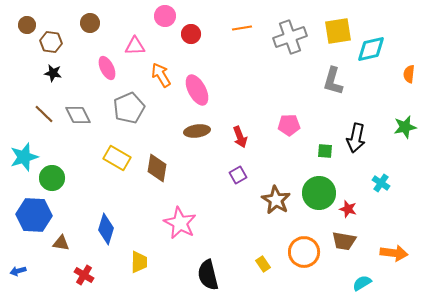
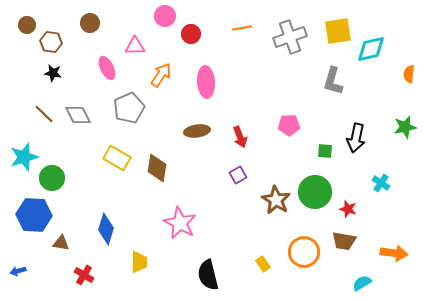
orange arrow at (161, 75): rotated 65 degrees clockwise
pink ellipse at (197, 90): moved 9 px right, 8 px up; rotated 24 degrees clockwise
green circle at (319, 193): moved 4 px left, 1 px up
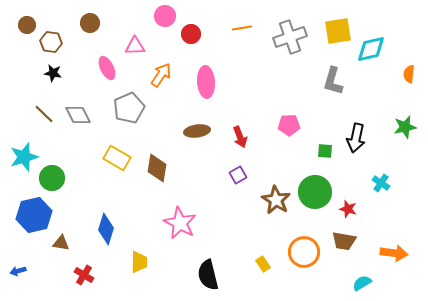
blue hexagon at (34, 215): rotated 16 degrees counterclockwise
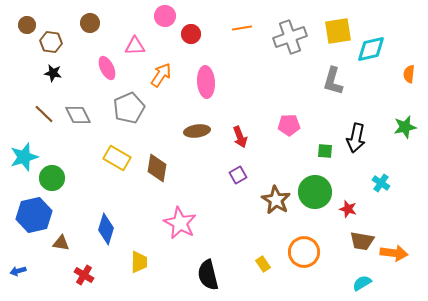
brown trapezoid at (344, 241): moved 18 px right
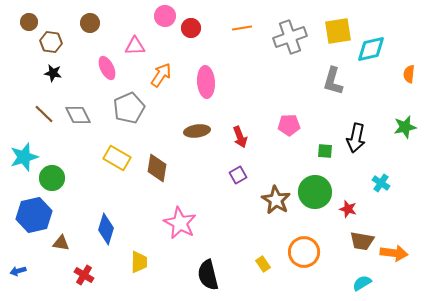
brown circle at (27, 25): moved 2 px right, 3 px up
red circle at (191, 34): moved 6 px up
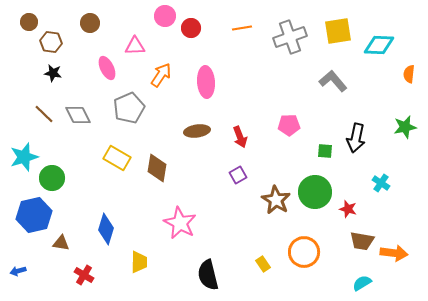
cyan diamond at (371, 49): moved 8 px right, 4 px up; rotated 16 degrees clockwise
gray L-shape at (333, 81): rotated 124 degrees clockwise
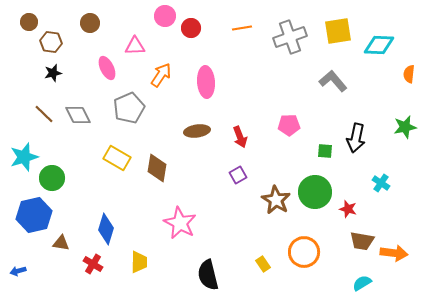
black star at (53, 73): rotated 24 degrees counterclockwise
red cross at (84, 275): moved 9 px right, 11 px up
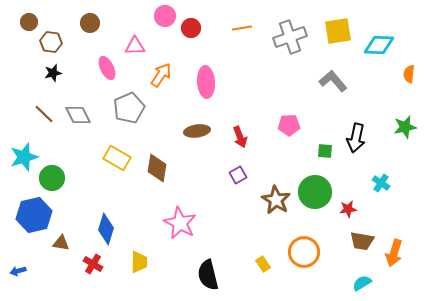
red star at (348, 209): rotated 24 degrees counterclockwise
orange arrow at (394, 253): rotated 100 degrees clockwise
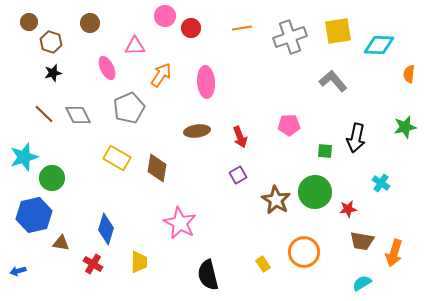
brown hexagon at (51, 42): rotated 10 degrees clockwise
